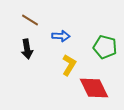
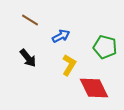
blue arrow: rotated 30 degrees counterclockwise
black arrow: moved 1 px right, 9 px down; rotated 30 degrees counterclockwise
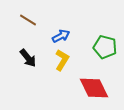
brown line: moved 2 px left
yellow L-shape: moved 7 px left, 5 px up
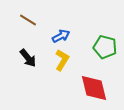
red diamond: rotated 12 degrees clockwise
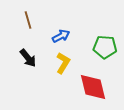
brown line: rotated 42 degrees clockwise
green pentagon: rotated 10 degrees counterclockwise
yellow L-shape: moved 1 px right, 3 px down
red diamond: moved 1 px left, 1 px up
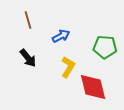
yellow L-shape: moved 5 px right, 4 px down
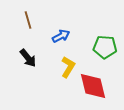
red diamond: moved 1 px up
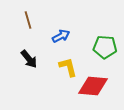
black arrow: moved 1 px right, 1 px down
yellow L-shape: rotated 45 degrees counterclockwise
red diamond: rotated 72 degrees counterclockwise
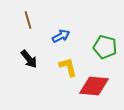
green pentagon: rotated 10 degrees clockwise
red diamond: moved 1 px right
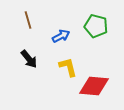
green pentagon: moved 9 px left, 21 px up
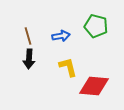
brown line: moved 16 px down
blue arrow: rotated 18 degrees clockwise
black arrow: rotated 42 degrees clockwise
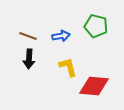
brown line: rotated 54 degrees counterclockwise
